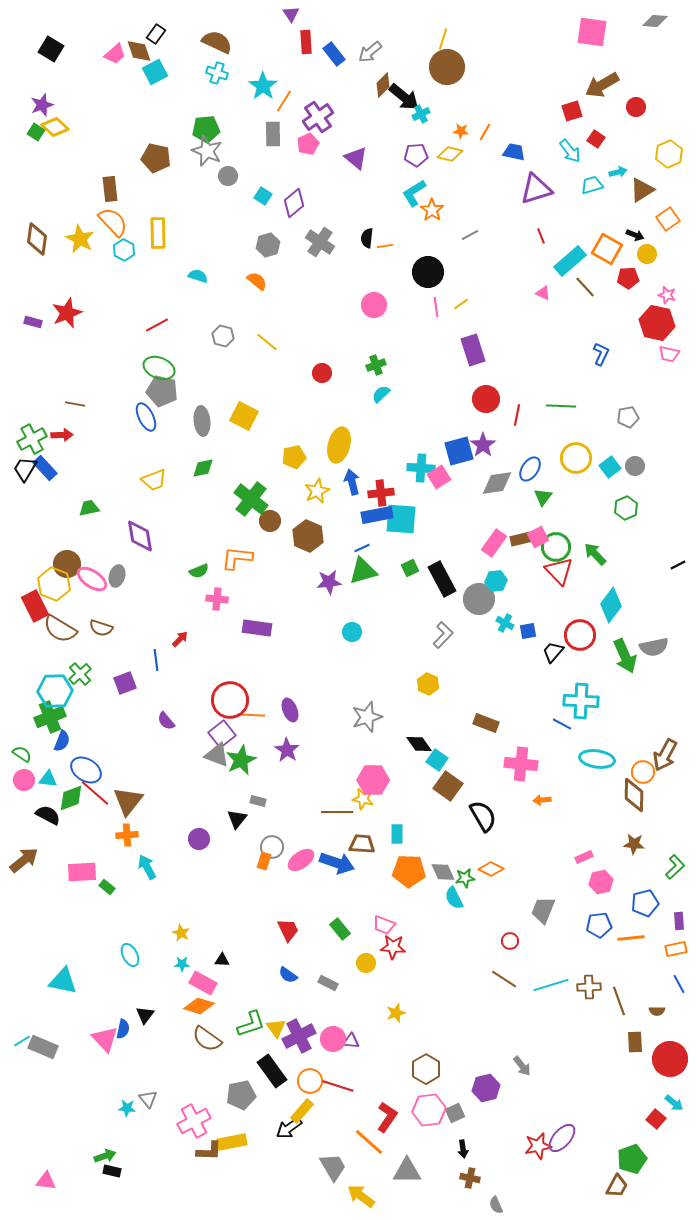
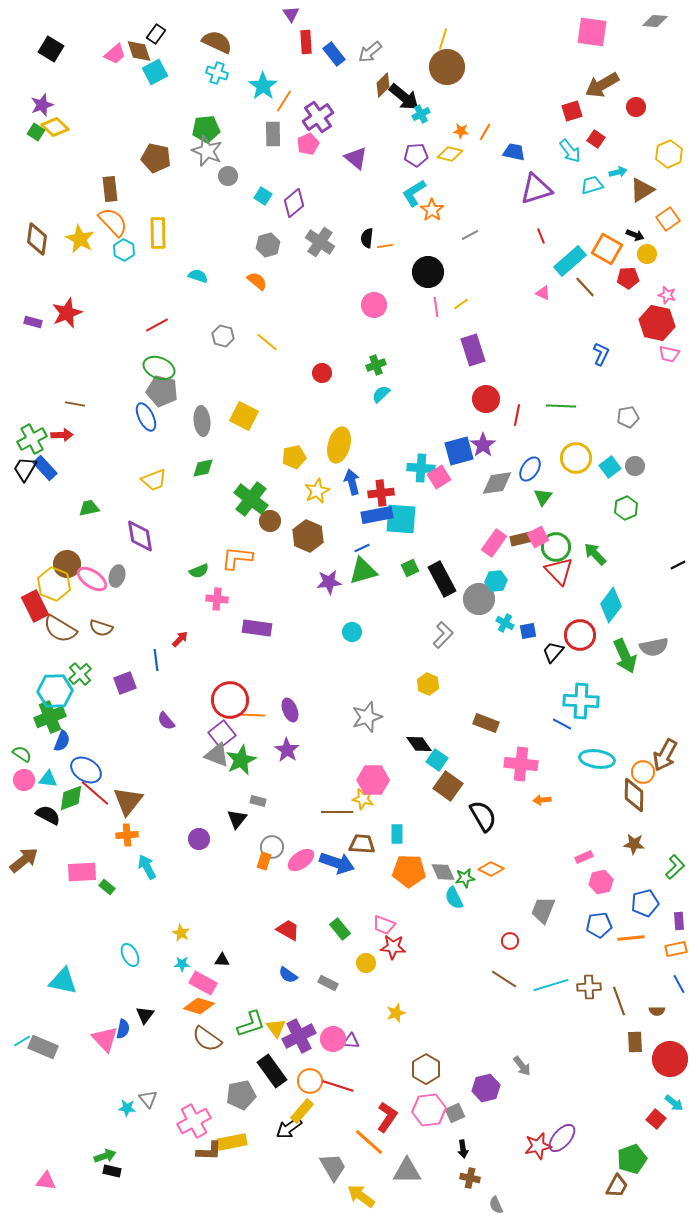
red trapezoid at (288, 930): rotated 35 degrees counterclockwise
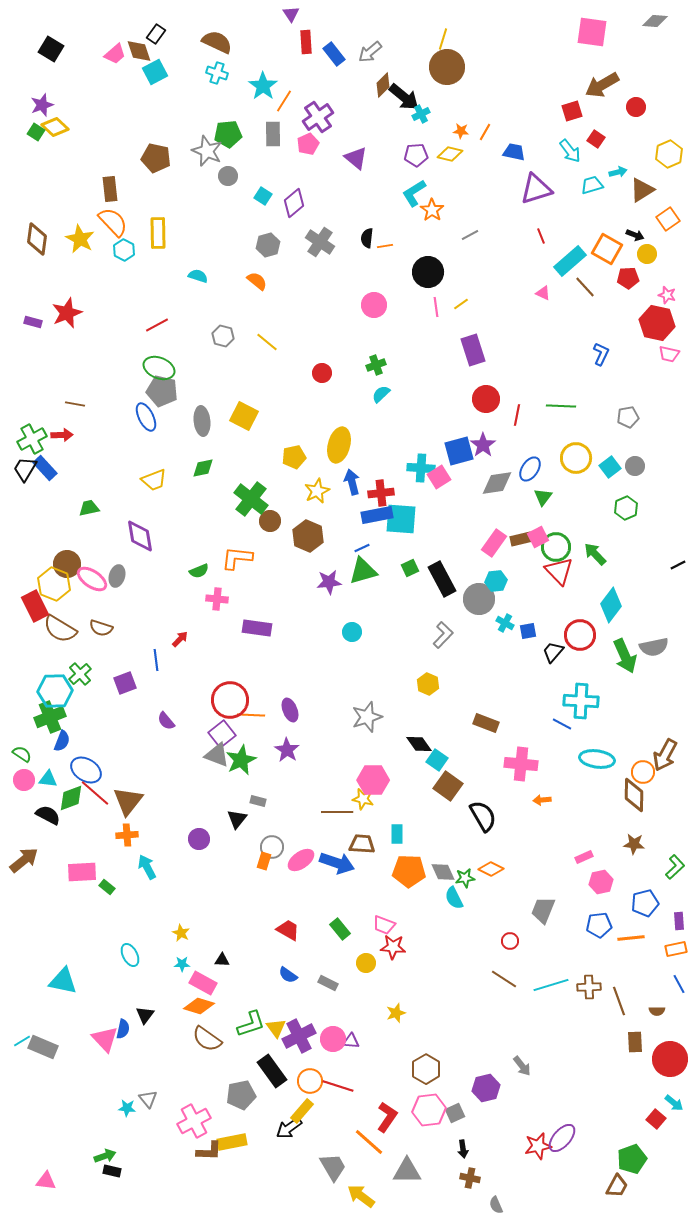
green pentagon at (206, 129): moved 22 px right, 5 px down
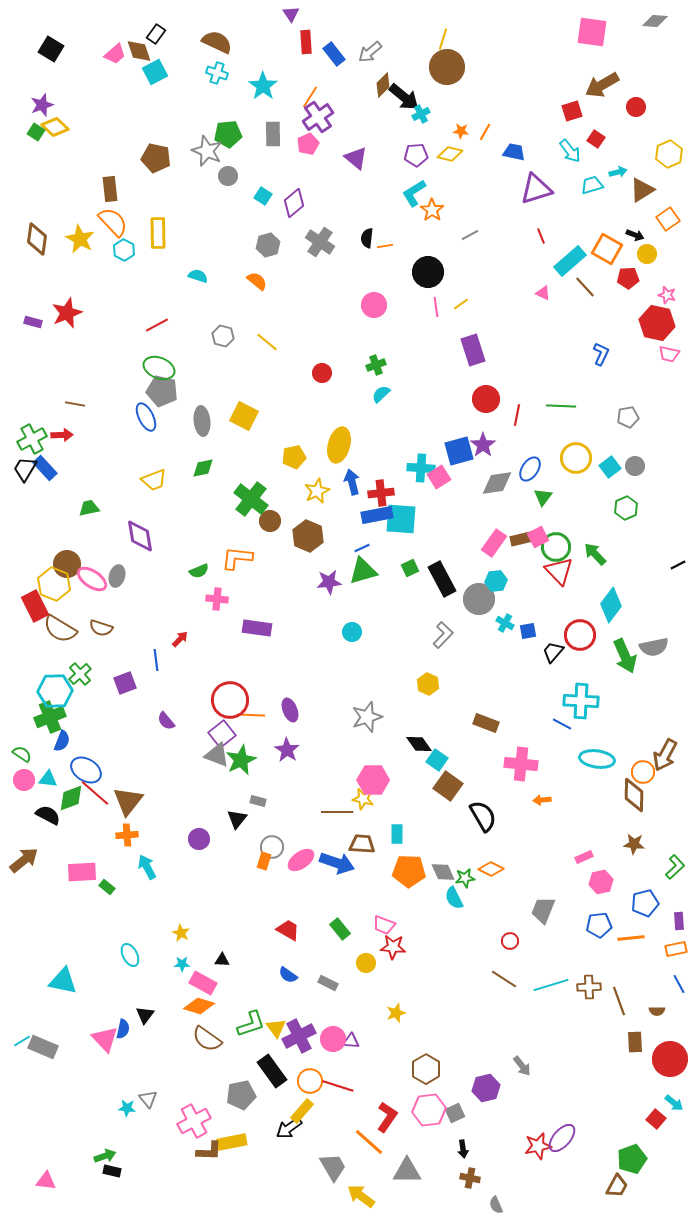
orange line at (284, 101): moved 26 px right, 4 px up
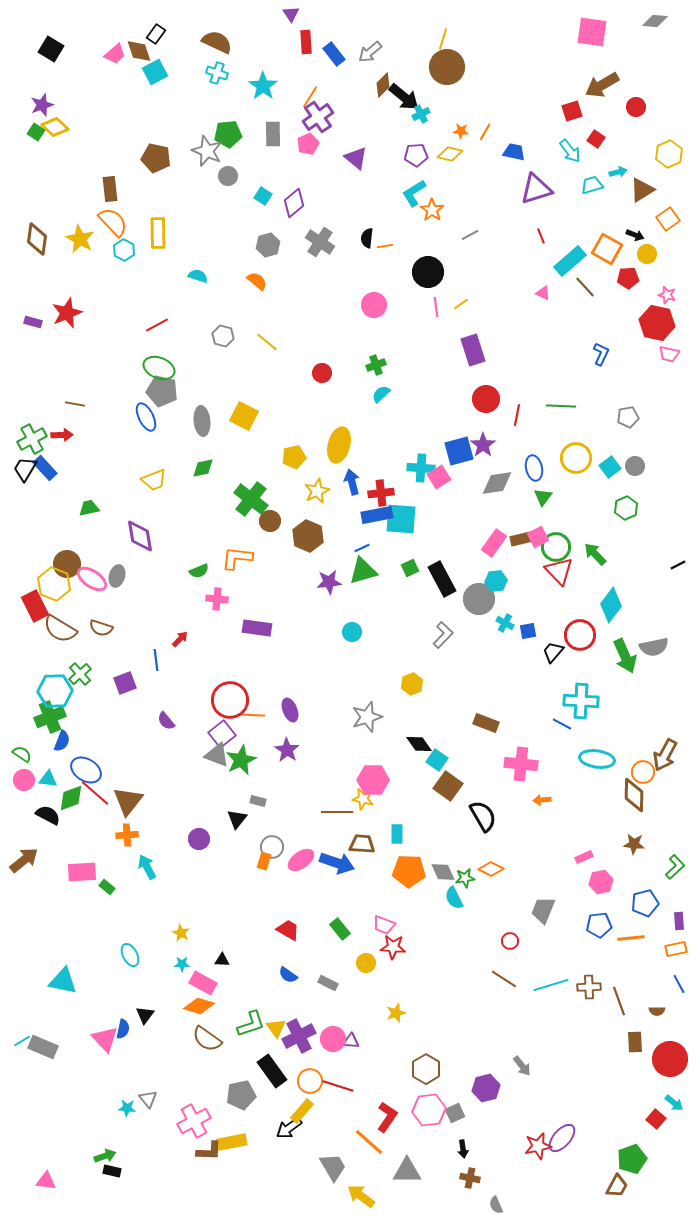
blue ellipse at (530, 469): moved 4 px right, 1 px up; rotated 45 degrees counterclockwise
yellow hexagon at (428, 684): moved 16 px left; rotated 15 degrees clockwise
